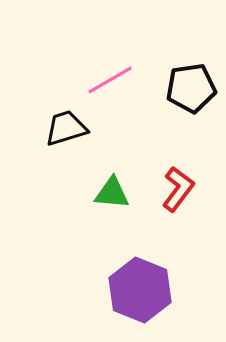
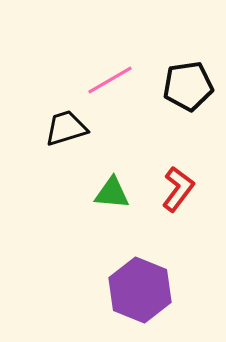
black pentagon: moved 3 px left, 2 px up
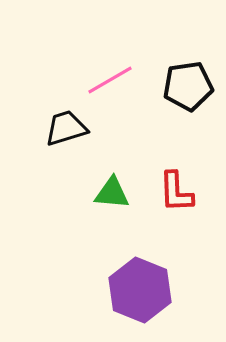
red L-shape: moved 2 px left, 3 px down; rotated 141 degrees clockwise
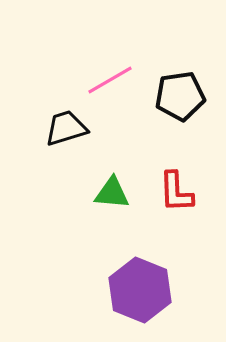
black pentagon: moved 8 px left, 10 px down
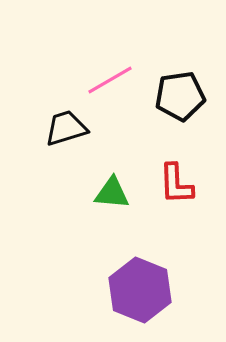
red L-shape: moved 8 px up
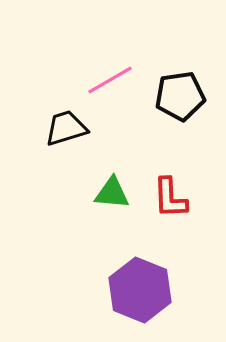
red L-shape: moved 6 px left, 14 px down
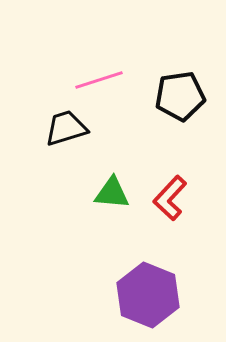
pink line: moved 11 px left; rotated 12 degrees clockwise
red L-shape: rotated 45 degrees clockwise
purple hexagon: moved 8 px right, 5 px down
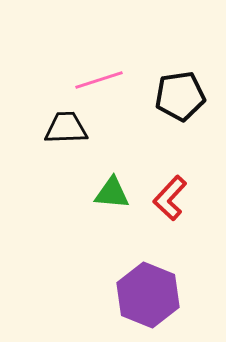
black trapezoid: rotated 15 degrees clockwise
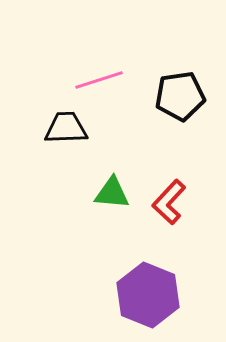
red L-shape: moved 1 px left, 4 px down
